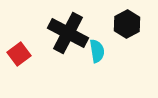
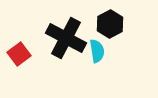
black hexagon: moved 17 px left
black cross: moved 2 px left, 5 px down
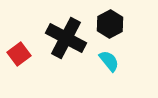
cyan semicircle: moved 12 px right, 10 px down; rotated 30 degrees counterclockwise
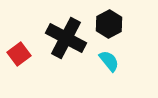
black hexagon: moved 1 px left
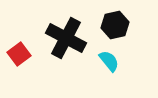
black hexagon: moved 6 px right, 1 px down; rotated 16 degrees clockwise
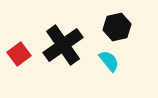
black hexagon: moved 2 px right, 2 px down
black cross: moved 3 px left, 7 px down; rotated 27 degrees clockwise
